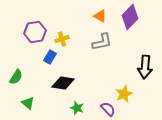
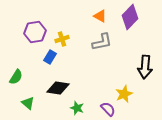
black diamond: moved 5 px left, 5 px down
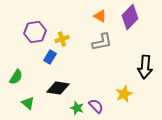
purple semicircle: moved 12 px left, 3 px up
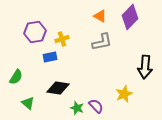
blue rectangle: rotated 48 degrees clockwise
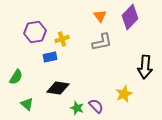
orange triangle: rotated 24 degrees clockwise
green triangle: moved 1 px left, 1 px down
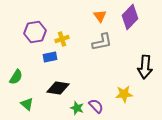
yellow star: rotated 18 degrees clockwise
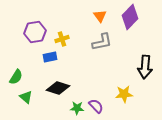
black diamond: rotated 10 degrees clockwise
green triangle: moved 1 px left, 7 px up
green star: rotated 16 degrees counterclockwise
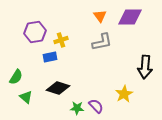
purple diamond: rotated 45 degrees clockwise
yellow cross: moved 1 px left, 1 px down
yellow star: rotated 24 degrees counterclockwise
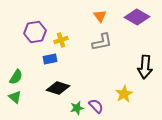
purple diamond: moved 7 px right; rotated 30 degrees clockwise
blue rectangle: moved 2 px down
green triangle: moved 11 px left
green star: rotated 16 degrees counterclockwise
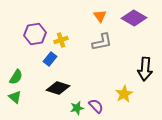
purple diamond: moved 3 px left, 1 px down
purple hexagon: moved 2 px down
blue rectangle: rotated 40 degrees counterclockwise
black arrow: moved 2 px down
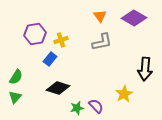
green triangle: rotated 32 degrees clockwise
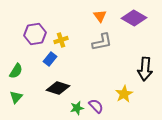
green semicircle: moved 6 px up
green triangle: moved 1 px right
